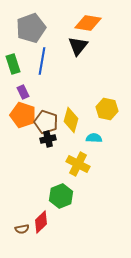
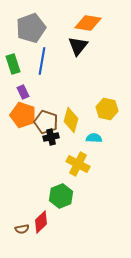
black cross: moved 3 px right, 2 px up
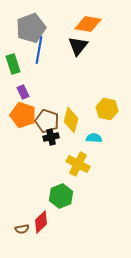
orange diamond: moved 1 px down
blue line: moved 3 px left, 11 px up
brown pentagon: moved 1 px right, 1 px up
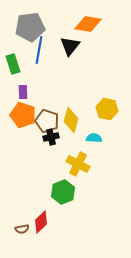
gray pentagon: moved 1 px left, 1 px up; rotated 12 degrees clockwise
black triangle: moved 8 px left
purple rectangle: rotated 24 degrees clockwise
green hexagon: moved 2 px right, 4 px up
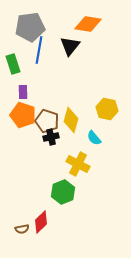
cyan semicircle: rotated 133 degrees counterclockwise
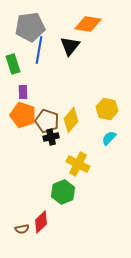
yellow diamond: rotated 25 degrees clockwise
cyan semicircle: moved 15 px right; rotated 84 degrees clockwise
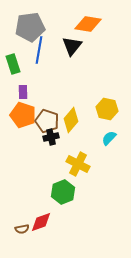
black triangle: moved 2 px right
red diamond: rotated 25 degrees clockwise
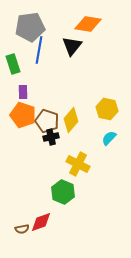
green hexagon: rotated 15 degrees counterclockwise
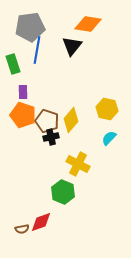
blue line: moved 2 px left
